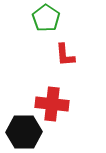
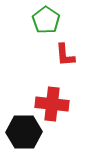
green pentagon: moved 2 px down
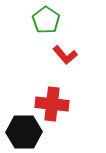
red L-shape: rotated 35 degrees counterclockwise
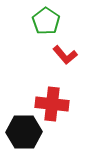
green pentagon: moved 1 px down
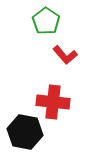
red cross: moved 1 px right, 2 px up
black hexagon: moved 1 px right; rotated 12 degrees clockwise
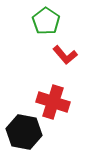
red cross: rotated 12 degrees clockwise
black hexagon: moved 1 px left
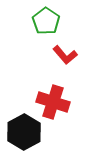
black hexagon: rotated 20 degrees clockwise
